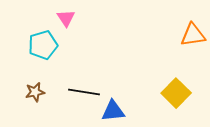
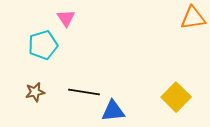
orange triangle: moved 17 px up
yellow square: moved 4 px down
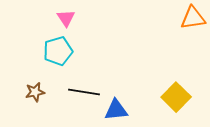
cyan pentagon: moved 15 px right, 6 px down
blue triangle: moved 3 px right, 1 px up
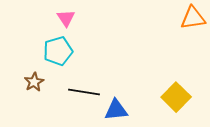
brown star: moved 1 px left, 10 px up; rotated 18 degrees counterclockwise
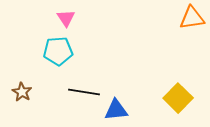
orange triangle: moved 1 px left
cyan pentagon: rotated 12 degrees clockwise
brown star: moved 12 px left, 10 px down; rotated 12 degrees counterclockwise
yellow square: moved 2 px right, 1 px down
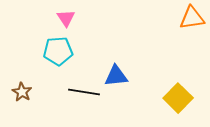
blue triangle: moved 34 px up
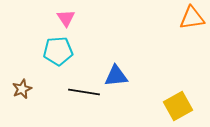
brown star: moved 3 px up; rotated 18 degrees clockwise
yellow square: moved 8 px down; rotated 16 degrees clockwise
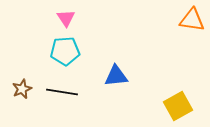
orange triangle: moved 2 px down; rotated 16 degrees clockwise
cyan pentagon: moved 7 px right
black line: moved 22 px left
